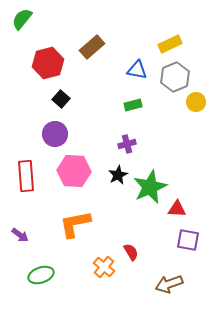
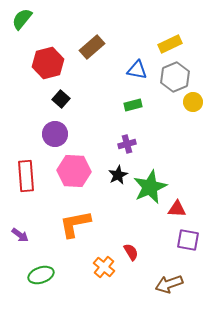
yellow circle: moved 3 px left
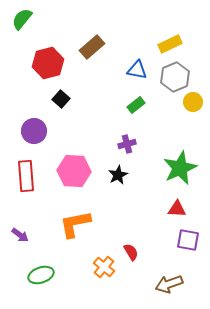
green rectangle: moved 3 px right; rotated 24 degrees counterclockwise
purple circle: moved 21 px left, 3 px up
green star: moved 30 px right, 19 px up
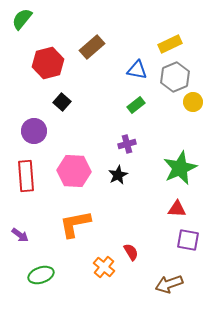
black square: moved 1 px right, 3 px down
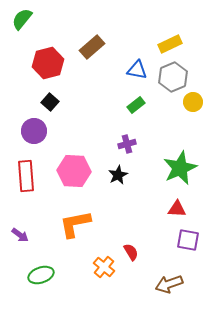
gray hexagon: moved 2 px left
black square: moved 12 px left
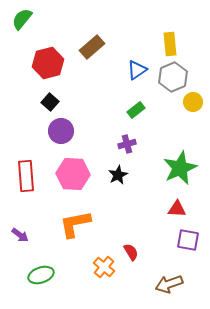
yellow rectangle: rotated 70 degrees counterclockwise
blue triangle: rotated 45 degrees counterclockwise
green rectangle: moved 5 px down
purple circle: moved 27 px right
pink hexagon: moved 1 px left, 3 px down
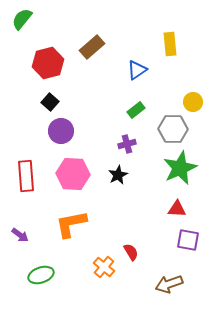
gray hexagon: moved 52 px down; rotated 24 degrees clockwise
orange L-shape: moved 4 px left
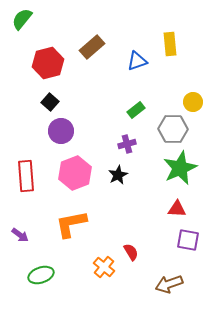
blue triangle: moved 9 px up; rotated 15 degrees clockwise
pink hexagon: moved 2 px right, 1 px up; rotated 24 degrees counterclockwise
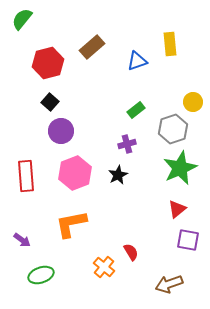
gray hexagon: rotated 20 degrees counterclockwise
red triangle: rotated 42 degrees counterclockwise
purple arrow: moved 2 px right, 5 px down
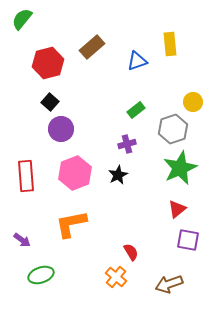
purple circle: moved 2 px up
orange cross: moved 12 px right, 10 px down
